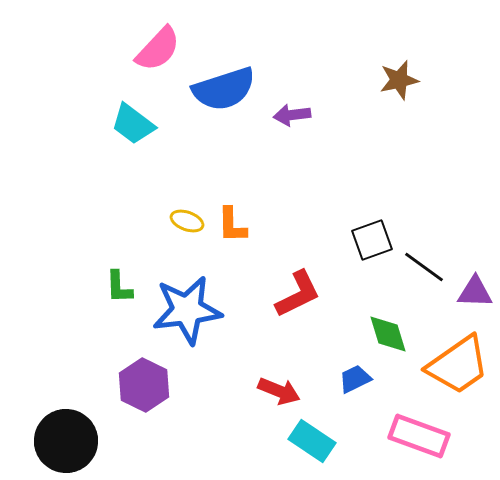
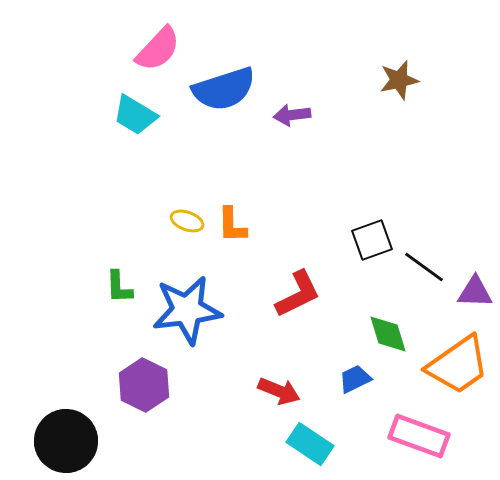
cyan trapezoid: moved 2 px right, 9 px up; rotated 6 degrees counterclockwise
cyan rectangle: moved 2 px left, 3 px down
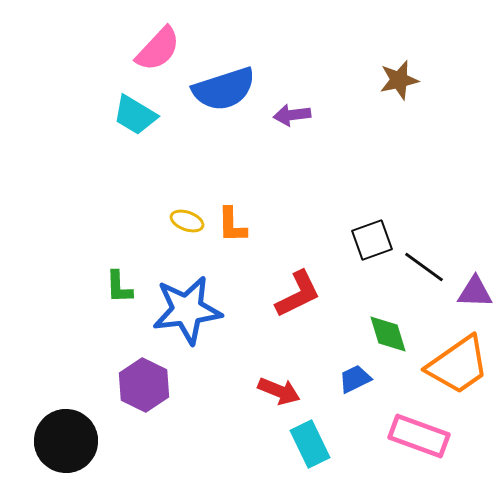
cyan rectangle: rotated 30 degrees clockwise
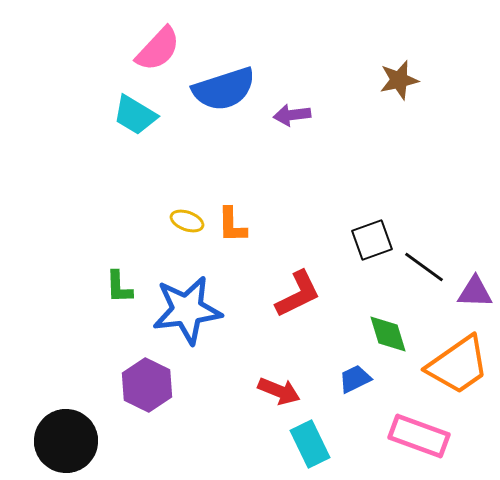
purple hexagon: moved 3 px right
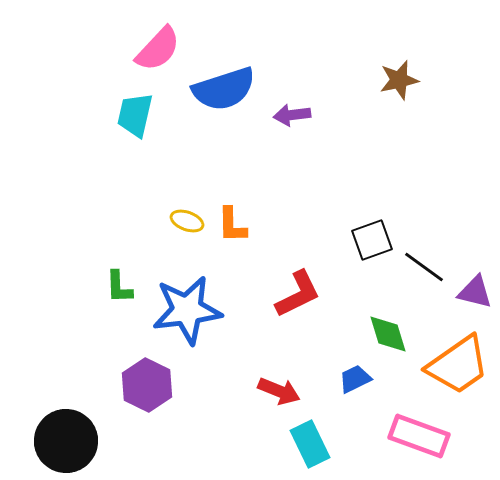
cyan trapezoid: rotated 72 degrees clockwise
purple triangle: rotated 12 degrees clockwise
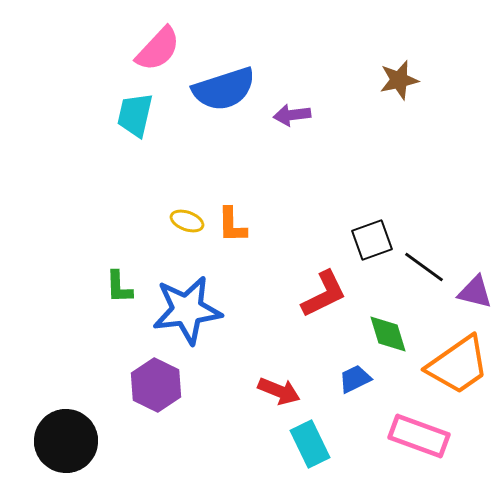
red L-shape: moved 26 px right
purple hexagon: moved 9 px right
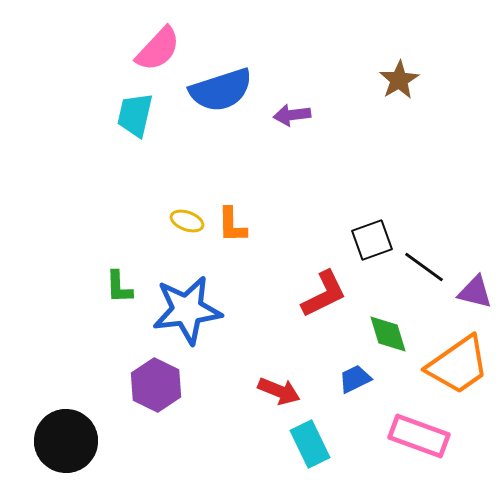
brown star: rotated 18 degrees counterclockwise
blue semicircle: moved 3 px left, 1 px down
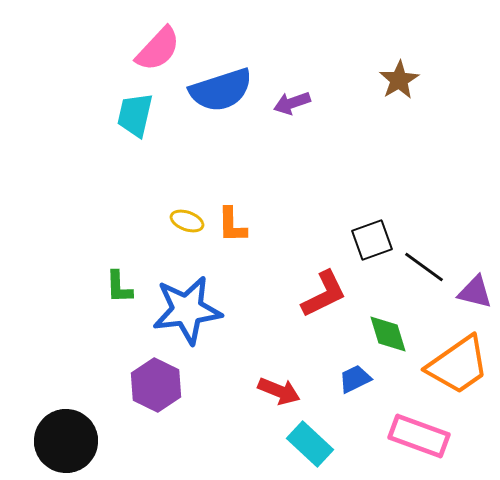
purple arrow: moved 12 px up; rotated 12 degrees counterclockwise
cyan rectangle: rotated 21 degrees counterclockwise
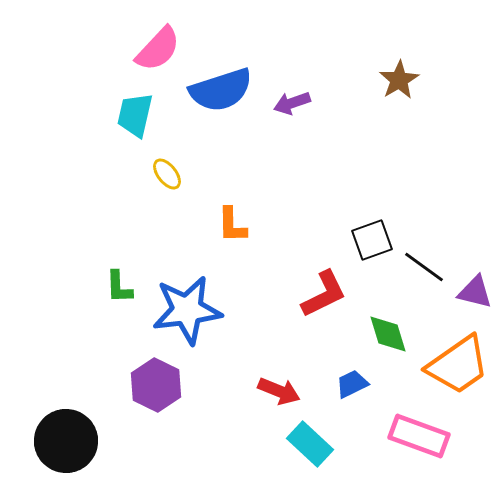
yellow ellipse: moved 20 px left, 47 px up; rotated 32 degrees clockwise
blue trapezoid: moved 3 px left, 5 px down
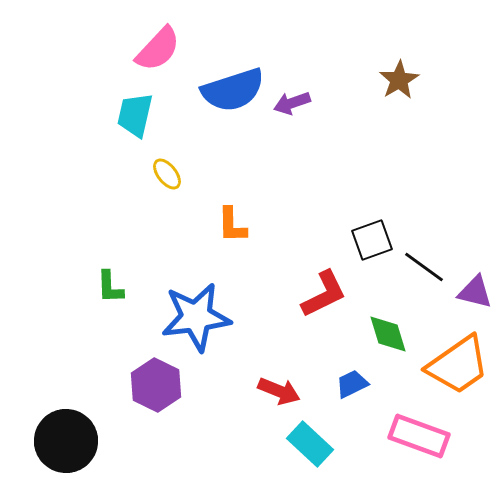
blue semicircle: moved 12 px right
green L-shape: moved 9 px left
blue star: moved 9 px right, 7 px down
